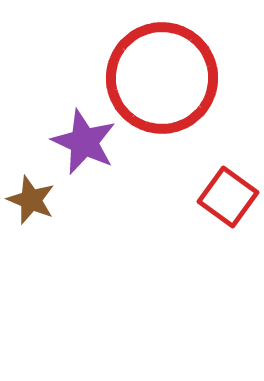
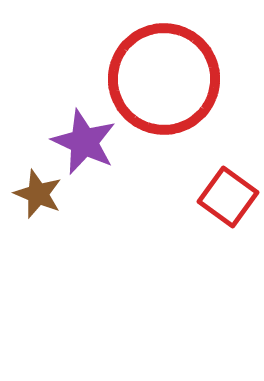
red circle: moved 2 px right, 1 px down
brown star: moved 7 px right, 6 px up
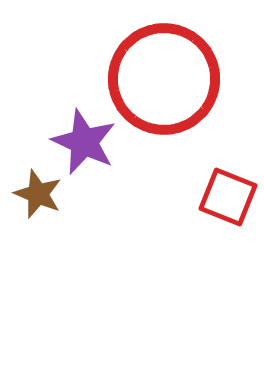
red square: rotated 14 degrees counterclockwise
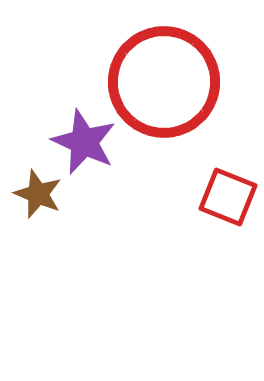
red circle: moved 3 px down
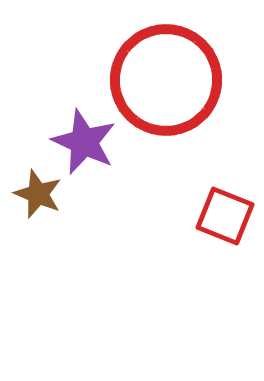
red circle: moved 2 px right, 2 px up
red square: moved 3 px left, 19 px down
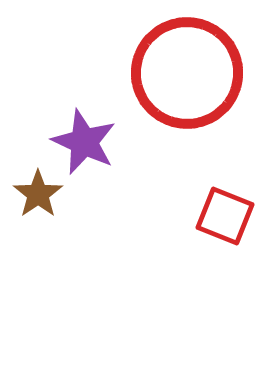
red circle: moved 21 px right, 7 px up
brown star: rotated 15 degrees clockwise
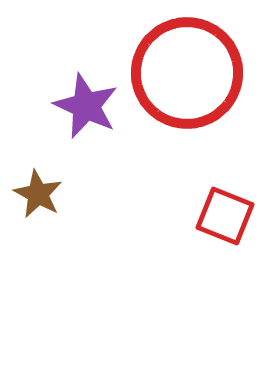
purple star: moved 2 px right, 36 px up
brown star: rotated 9 degrees counterclockwise
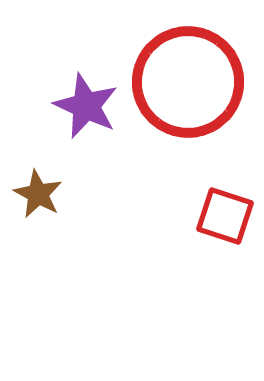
red circle: moved 1 px right, 9 px down
red square: rotated 4 degrees counterclockwise
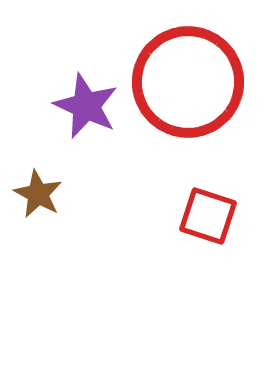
red square: moved 17 px left
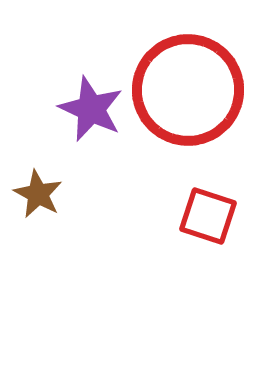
red circle: moved 8 px down
purple star: moved 5 px right, 3 px down
